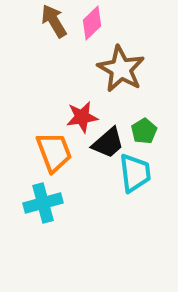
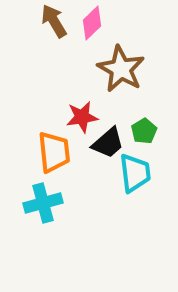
orange trapezoid: rotated 15 degrees clockwise
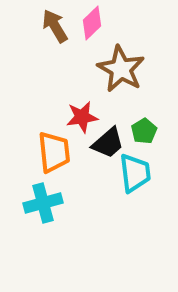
brown arrow: moved 1 px right, 5 px down
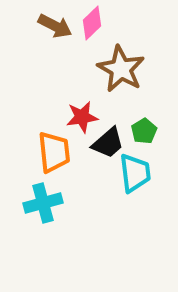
brown arrow: rotated 148 degrees clockwise
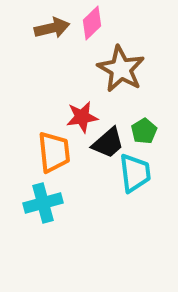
brown arrow: moved 3 px left, 2 px down; rotated 40 degrees counterclockwise
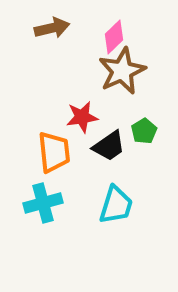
pink diamond: moved 22 px right, 14 px down
brown star: moved 1 px right, 2 px down; rotated 18 degrees clockwise
black trapezoid: moved 1 px right, 3 px down; rotated 6 degrees clockwise
cyan trapezoid: moved 19 px left, 32 px down; rotated 24 degrees clockwise
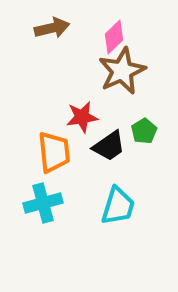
cyan trapezoid: moved 2 px right, 1 px down
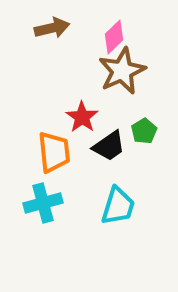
red star: rotated 28 degrees counterclockwise
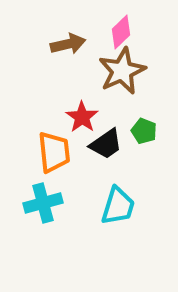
brown arrow: moved 16 px right, 16 px down
pink diamond: moved 7 px right, 5 px up
green pentagon: rotated 20 degrees counterclockwise
black trapezoid: moved 3 px left, 2 px up
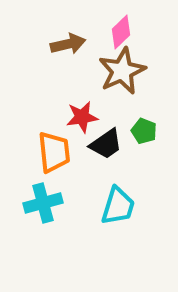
red star: rotated 28 degrees clockwise
